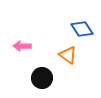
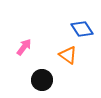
pink arrow: moved 2 px right, 1 px down; rotated 126 degrees clockwise
black circle: moved 2 px down
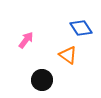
blue diamond: moved 1 px left, 1 px up
pink arrow: moved 2 px right, 7 px up
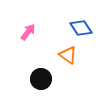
pink arrow: moved 2 px right, 8 px up
black circle: moved 1 px left, 1 px up
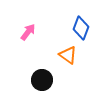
blue diamond: rotated 55 degrees clockwise
black circle: moved 1 px right, 1 px down
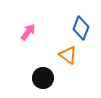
black circle: moved 1 px right, 2 px up
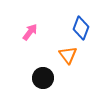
pink arrow: moved 2 px right
orange triangle: rotated 18 degrees clockwise
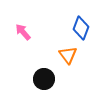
pink arrow: moved 7 px left; rotated 78 degrees counterclockwise
black circle: moved 1 px right, 1 px down
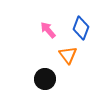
pink arrow: moved 25 px right, 2 px up
black circle: moved 1 px right
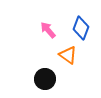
orange triangle: rotated 18 degrees counterclockwise
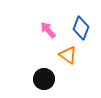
black circle: moved 1 px left
